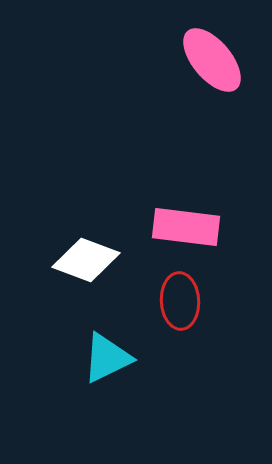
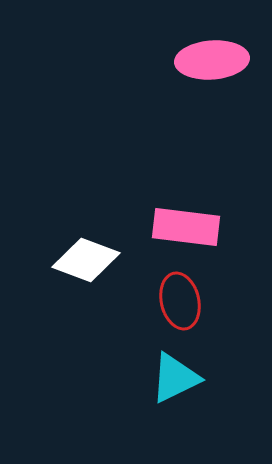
pink ellipse: rotated 54 degrees counterclockwise
red ellipse: rotated 10 degrees counterclockwise
cyan triangle: moved 68 px right, 20 px down
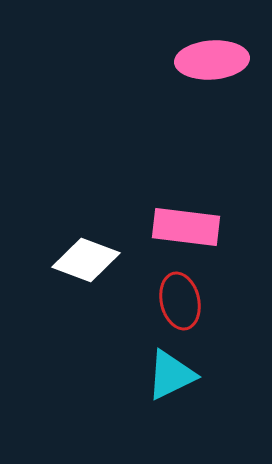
cyan triangle: moved 4 px left, 3 px up
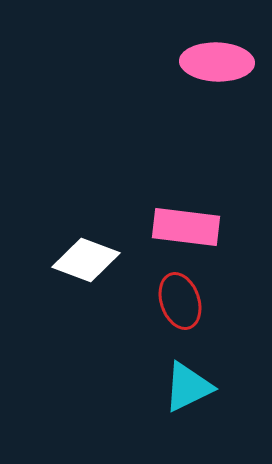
pink ellipse: moved 5 px right, 2 px down; rotated 6 degrees clockwise
red ellipse: rotated 6 degrees counterclockwise
cyan triangle: moved 17 px right, 12 px down
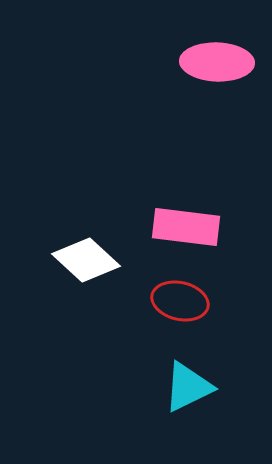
white diamond: rotated 22 degrees clockwise
red ellipse: rotated 58 degrees counterclockwise
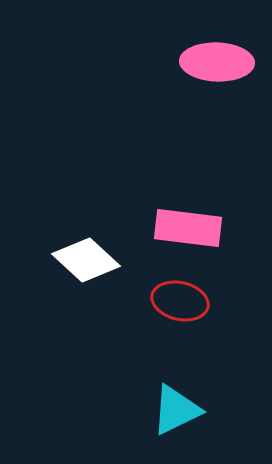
pink rectangle: moved 2 px right, 1 px down
cyan triangle: moved 12 px left, 23 px down
